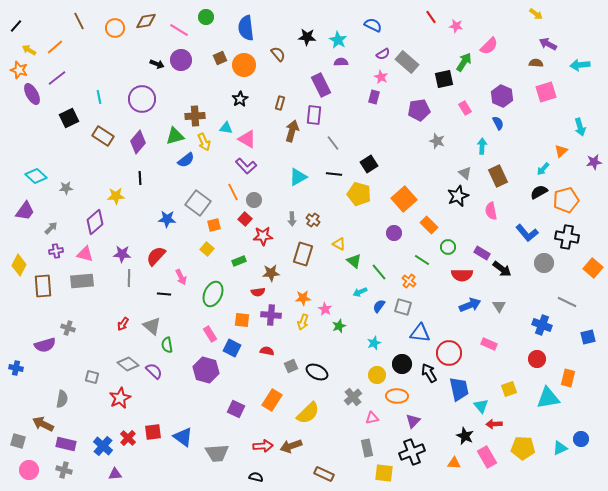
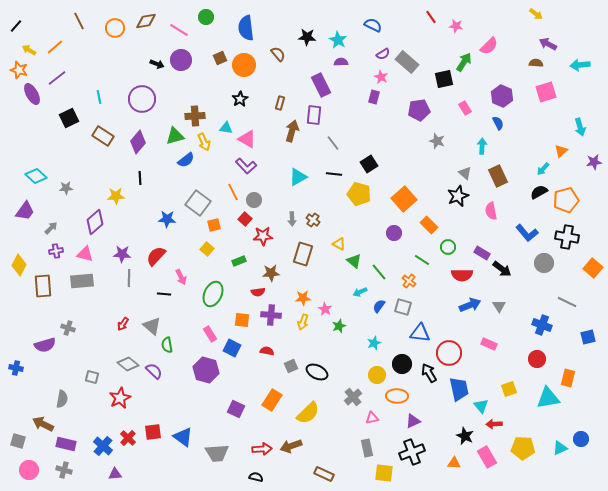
purple triangle at (413, 421): rotated 21 degrees clockwise
red arrow at (263, 446): moved 1 px left, 3 px down
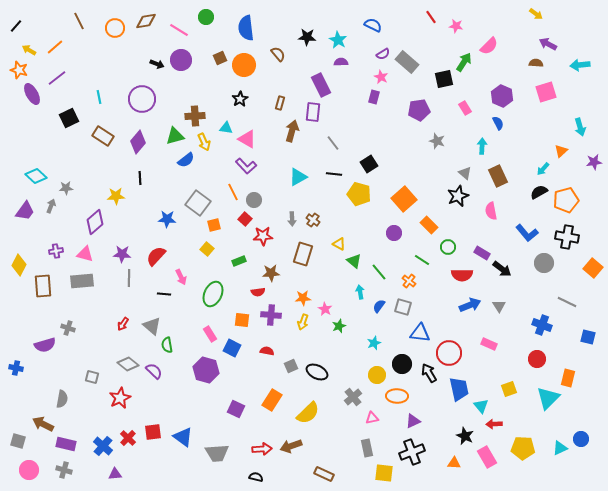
purple rectangle at (314, 115): moved 1 px left, 3 px up
gray arrow at (51, 228): moved 22 px up; rotated 24 degrees counterclockwise
cyan arrow at (360, 292): rotated 104 degrees clockwise
blue square at (588, 337): rotated 28 degrees clockwise
cyan triangle at (548, 398): rotated 35 degrees counterclockwise
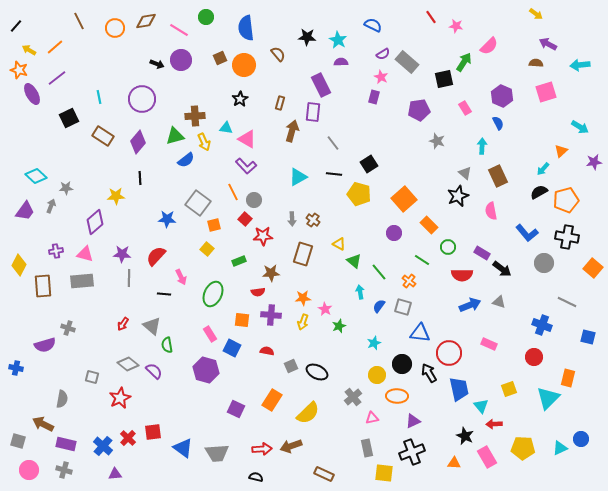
cyan arrow at (580, 127): rotated 42 degrees counterclockwise
gray triangle at (499, 306): moved 4 px up; rotated 40 degrees counterclockwise
red circle at (537, 359): moved 3 px left, 2 px up
blue triangle at (183, 437): moved 11 px down
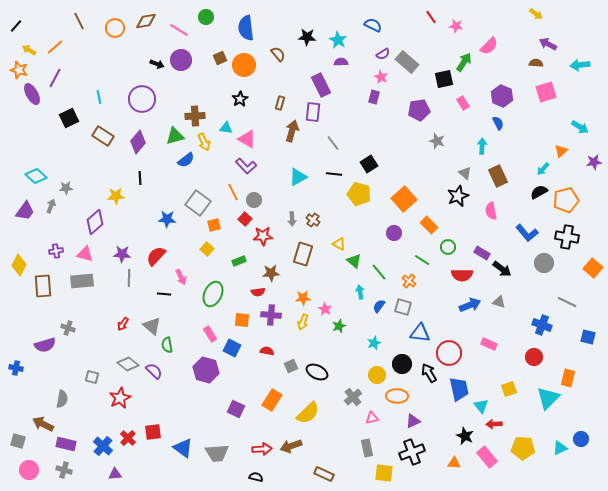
purple line at (57, 78): moved 2 px left; rotated 24 degrees counterclockwise
pink rectangle at (465, 108): moved 2 px left, 5 px up
pink rectangle at (487, 457): rotated 10 degrees counterclockwise
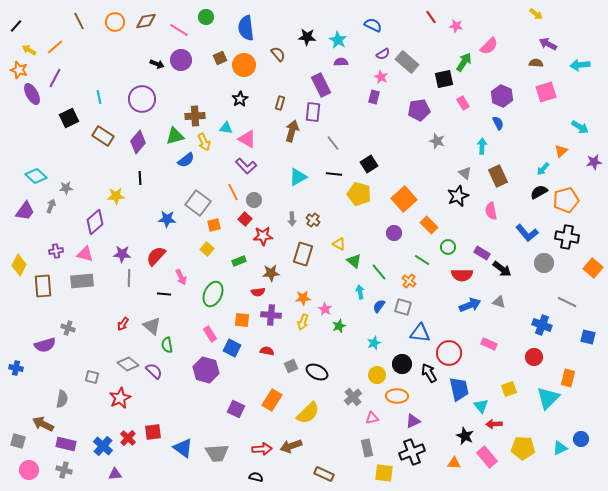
orange circle at (115, 28): moved 6 px up
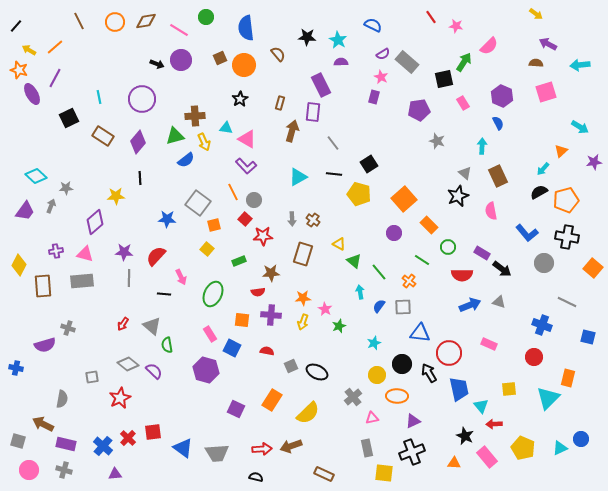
purple star at (122, 254): moved 2 px right, 2 px up
gray square at (403, 307): rotated 18 degrees counterclockwise
gray square at (92, 377): rotated 24 degrees counterclockwise
yellow square at (509, 389): rotated 14 degrees clockwise
yellow pentagon at (523, 448): rotated 20 degrees clockwise
